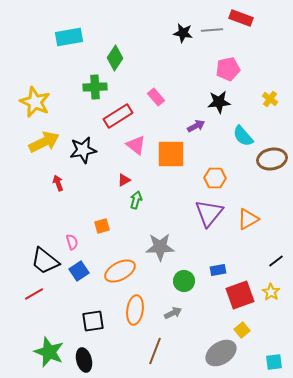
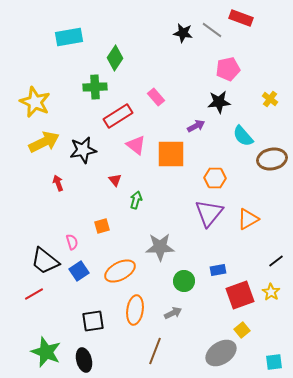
gray line at (212, 30): rotated 40 degrees clockwise
red triangle at (124, 180): moved 9 px left; rotated 40 degrees counterclockwise
green star at (49, 352): moved 3 px left
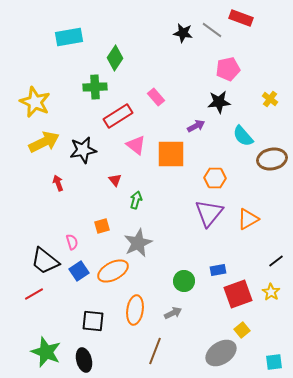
gray star at (160, 247): moved 22 px left, 4 px up; rotated 24 degrees counterclockwise
orange ellipse at (120, 271): moved 7 px left
red square at (240, 295): moved 2 px left, 1 px up
black square at (93, 321): rotated 15 degrees clockwise
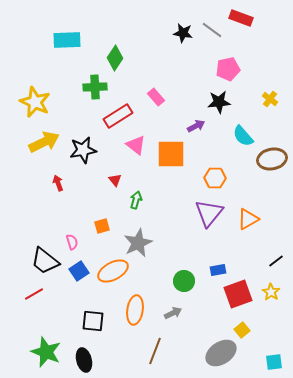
cyan rectangle at (69, 37): moved 2 px left, 3 px down; rotated 8 degrees clockwise
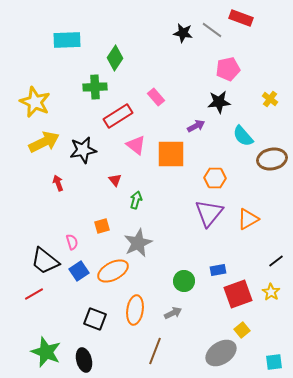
black square at (93, 321): moved 2 px right, 2 px up; rotated 15 degrees clockwise
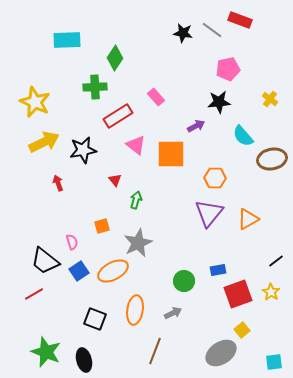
red rectangle at (241, 18): moved 1 px left, 2 px down
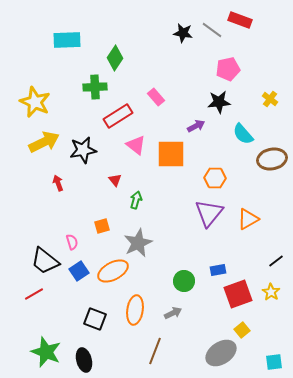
cyan semicircle at (243, 136): moved 2 px up
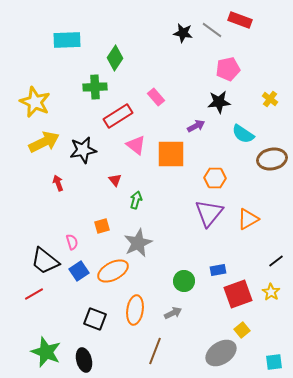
cyan semicircle at (243, 134): rotated 15 degrees counterclockwise
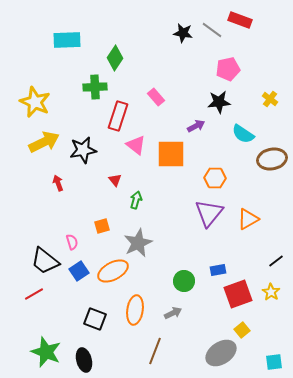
red rectangle at (118, 116): rotated 40 degrees counterclockwise
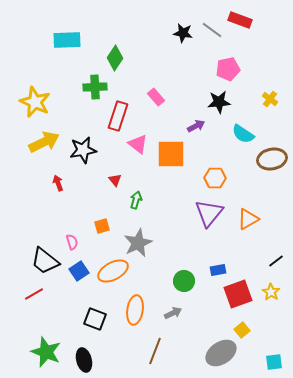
pink triangle at (136, 145): moved 2 px right, 1 px up
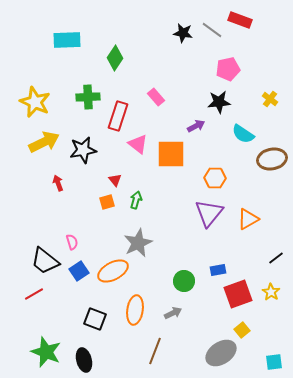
green cross at (95, 87): moved 7 px left, 10 px down
orange square at (102, 226): moved 5 px right, 24 px up
black line at (276, 261): moved 3 px up
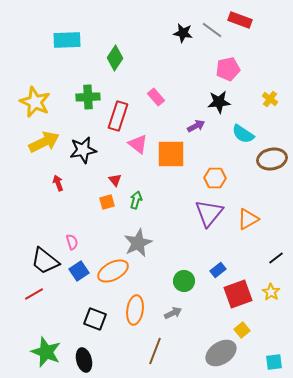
blue rectangle at (218, 270): rotated 28 degrees counterclockwise
